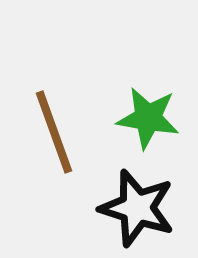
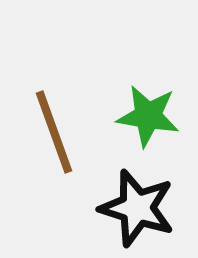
green star: moved 2 px up
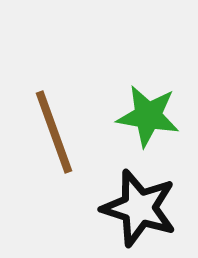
black star: moved 2 px right
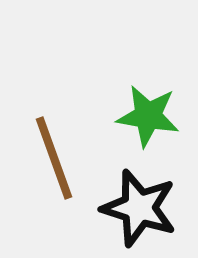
brown line: moved 26 px down
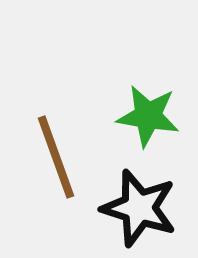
brown line: moved 2 px right, 1 px up
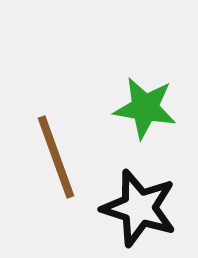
green star: moved 3 px left, 8 px up
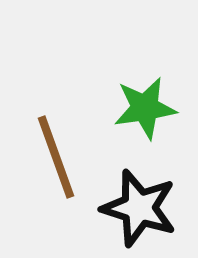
green star: rotated 18 degrees counterclockwise
